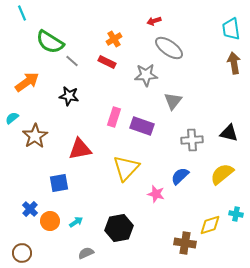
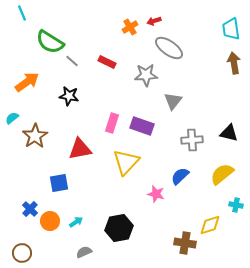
orange cross: moved 16 px right, 12 px up
pink rectangle: moved 2 px left, 6 px down
yellow triangle: moved 6 px up
cyan cross: moved 9 px up
gray semicircle: moved 2 px left, 1 px up
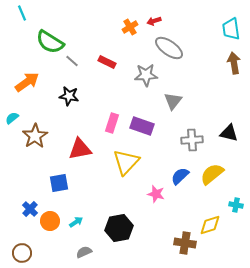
yellow semicircle: moved 10 px left
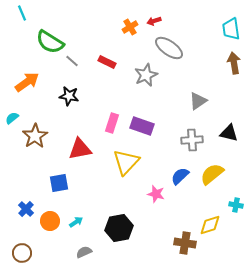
gray star: rotated 20 degrees counterclockwise
gray triangle: moved 25 px right; rotated 18 degrees clockwise
blue cross: moved 4 px left
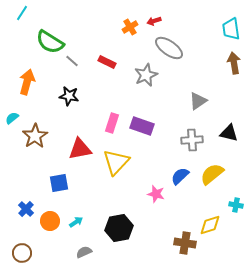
cyan line: rotated 56 degrees clockwise
orange arrow: rotated 40 degrees counterclockwise
yellow triangle: moved 10 px left
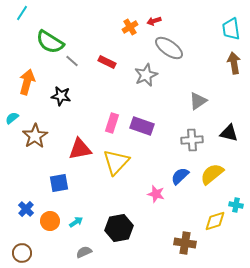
black star: moved 8 px left
yellow diamond: moved 5 px right, 4 px up
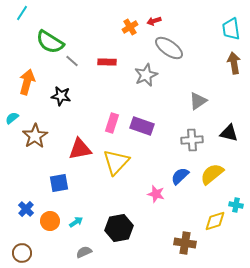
red rectangle: rotated 24 degrees counterclockwise
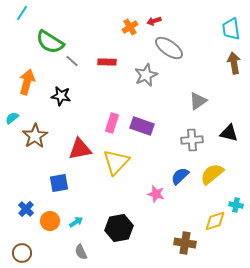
gray semicircle: moved 3 px left; rotated 91 degrees counterclockwise
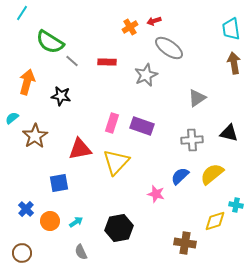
gray triangle: moved 1 px left, 3 px up
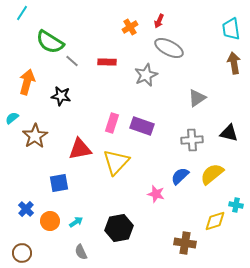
red arrow: moved 5 px right; rotated 48 degrees counterclockwise
gray ellipse: rotated 8 degrees counterclockwise
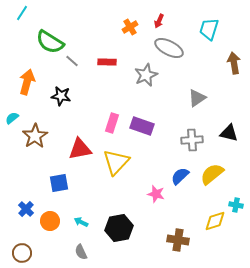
cyan trapezoid: moved 22 px left; rotated 25 degrees clockwise
cyan arrow: moved 5 px right; rotated 120 degrees counterclockwise
brown cross: moved 7 px left, 3 px up
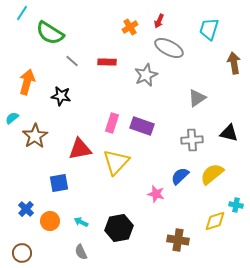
green semicircle: moved 9 px up
